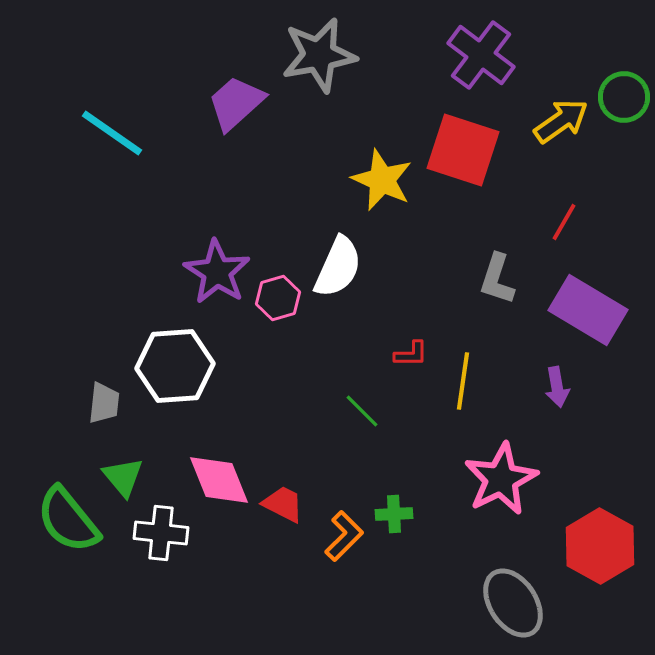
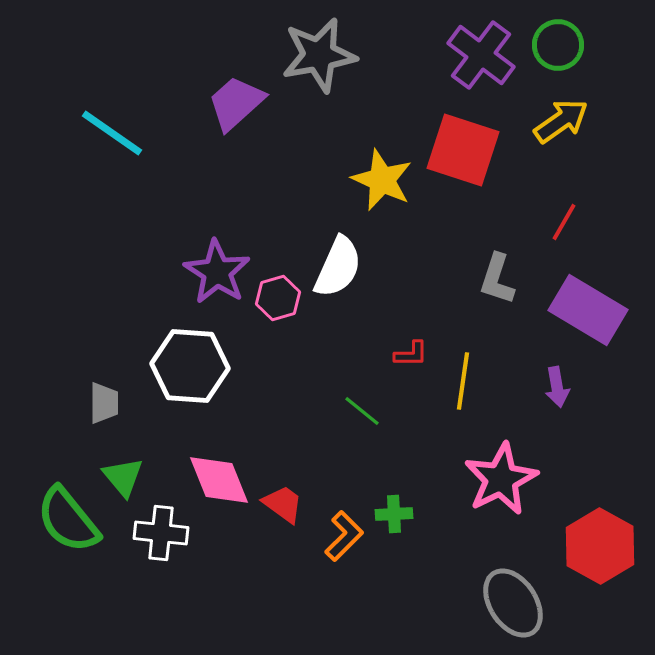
green circle: moved 66 px left, 52 px up
white hexagon: moved 15 px right; rotated 8 degrees clockwise
gray trapezoid: rotated 6 degrees counterclockwise
green line: rotated 6 degrees counterclockwise
red trapezoid: rotated 9 degrees clockwise
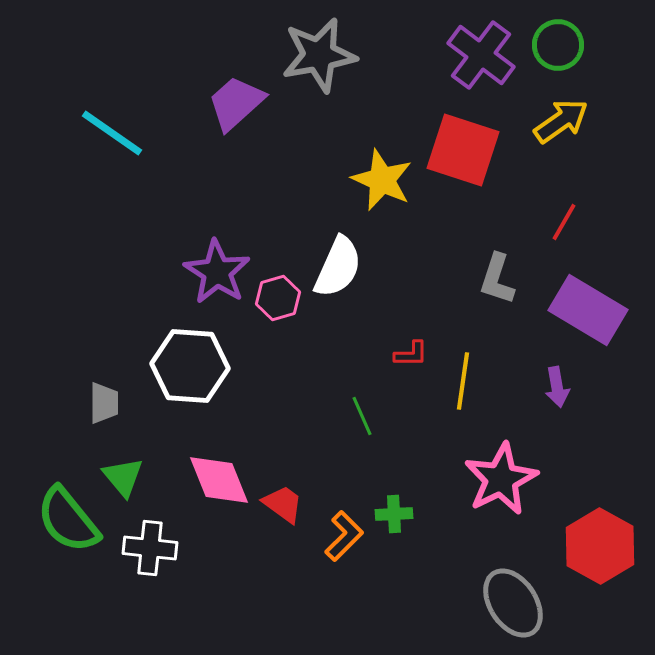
green line: moved 5 px down; rotated 27 degrees clockwise
white cross: moved 11 px left, 15 px down
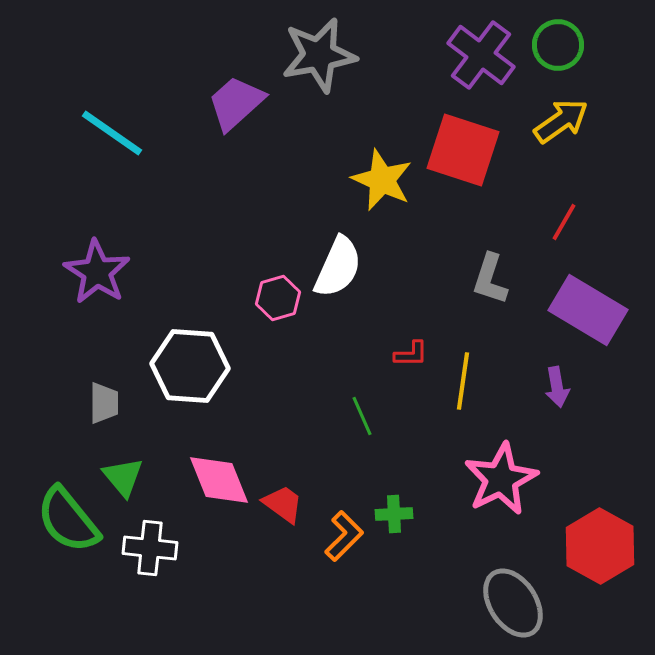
purple star: moved 120 px left
gray L-shape: moved 7 px left
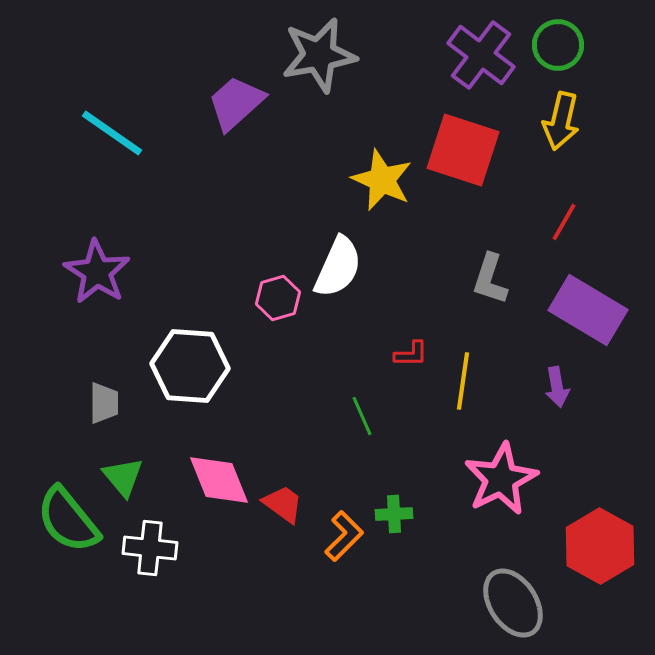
yellow arrow: rotated 138 degrees clockwise
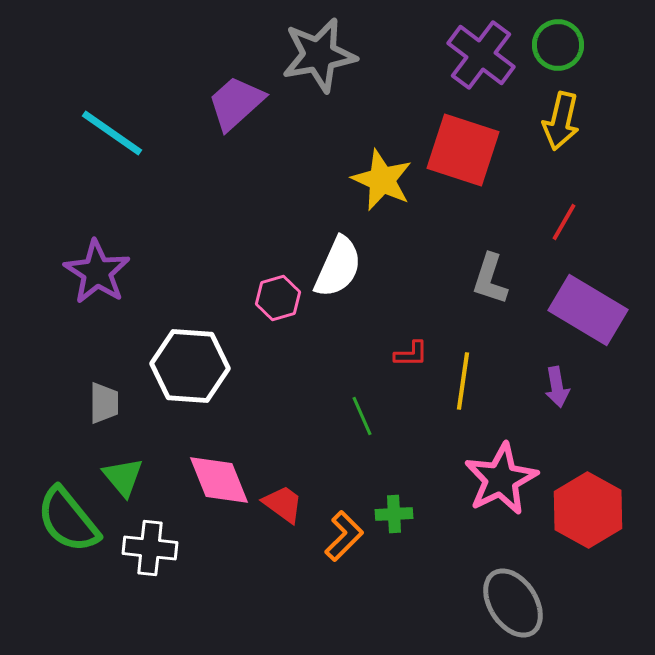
red hexagon: moved 12 px left, 36 px up
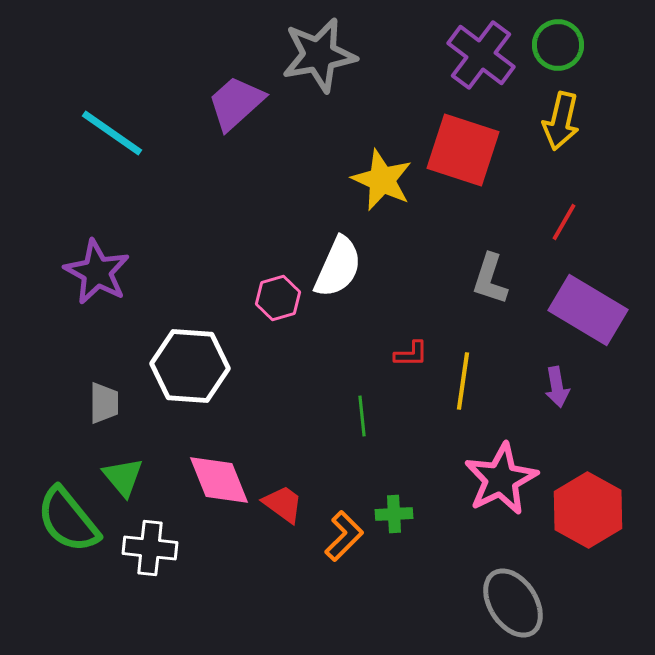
purple star: rotated 4 degrees counterclockwise
green line: rotated 18 degrees clockwise
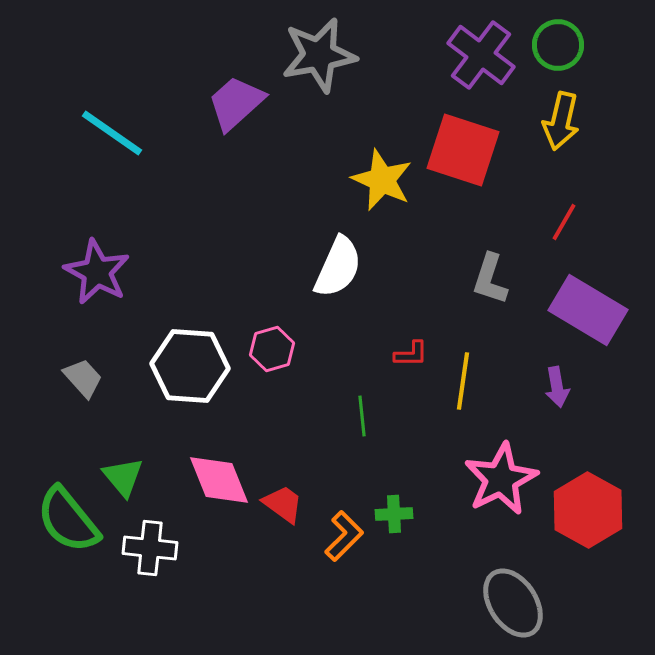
pink hexagon: moved 6 px left, 51 px down
gray trapezoid: moved 21 px left, 25 px up; rotated 42 degrees counterclockwise
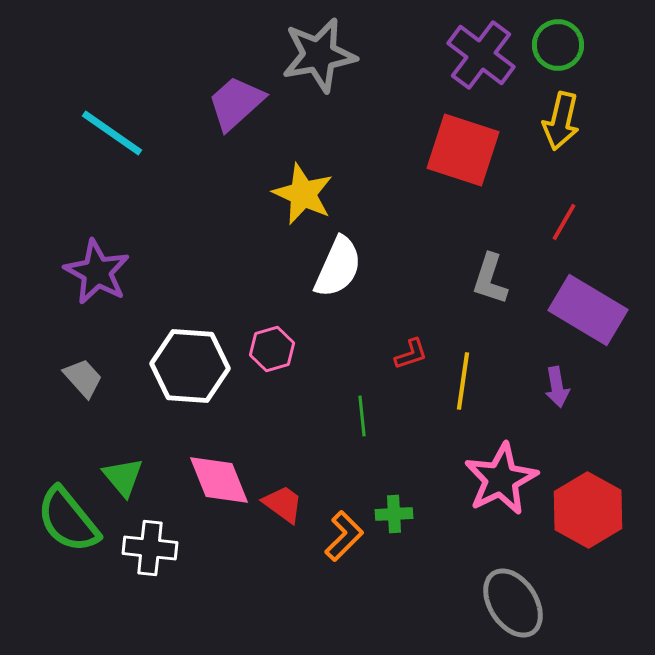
yellow star: moved 79 px left, 14 px down
red L-shape: rotated 18 degrees counterclockwise
